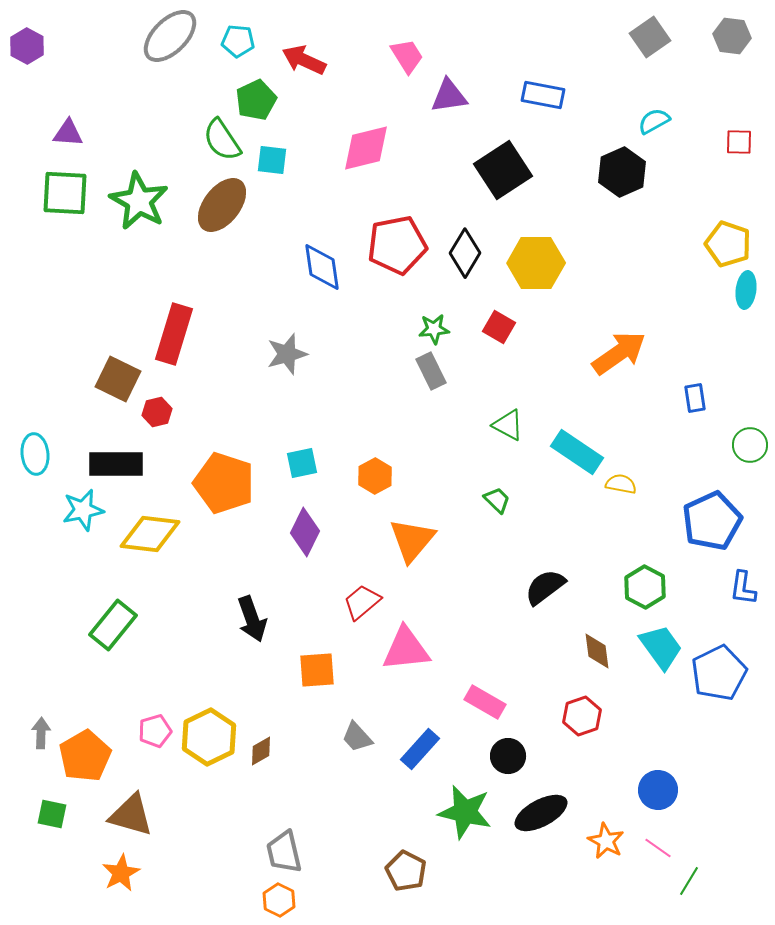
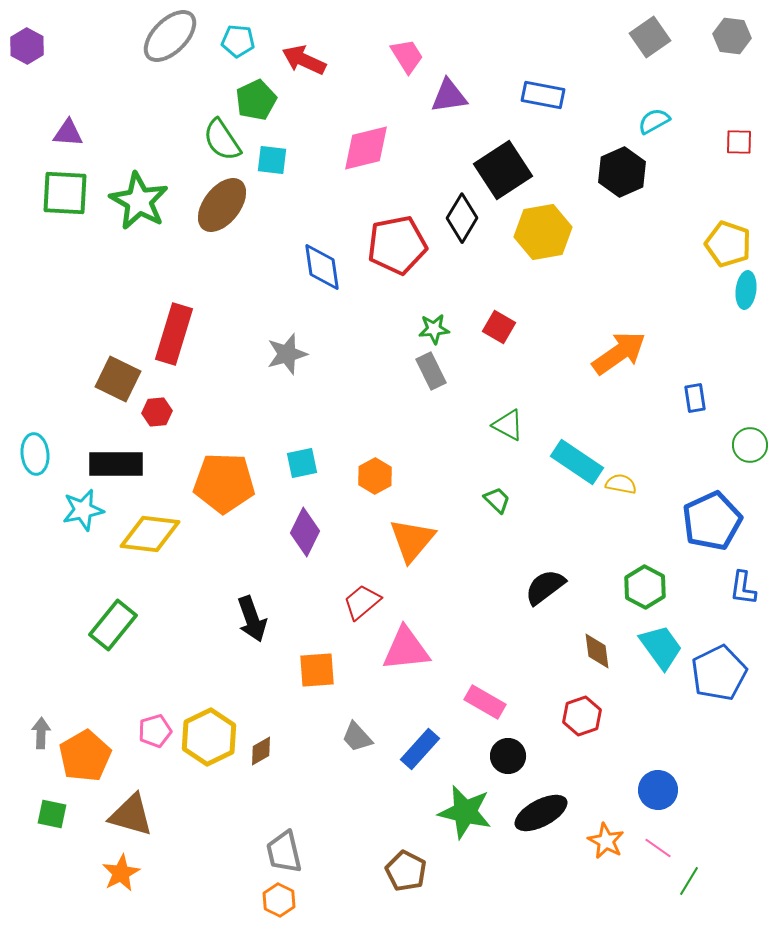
black diamond at (465, 253): moved 3 px left, 35 px up
yellow hexagon at (536, 263): moved 7 px right, 31 px up; rotated 10 degrees counterclockwise
red hexagon at (157, 412): rotated 8 degrees clockwise
cyan rectangle at (577, 452): moved 10 px down
orange pentagon at (224, 483): rotated 16 degrees counterclockwise
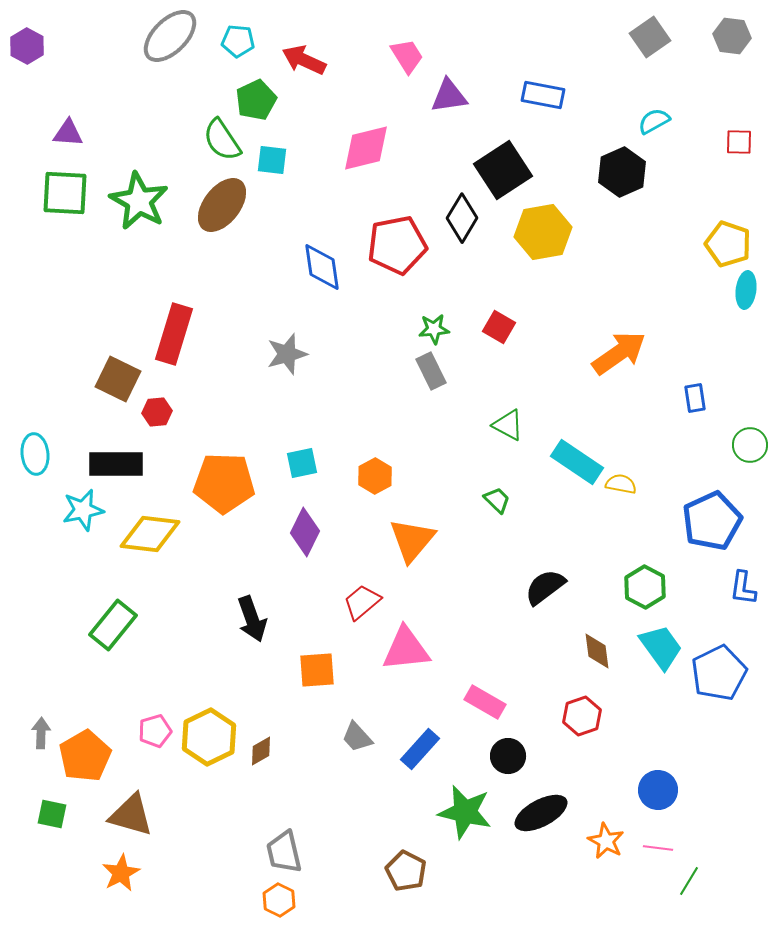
pink line at (658, 848): rotated 28 degrees counterclockwise
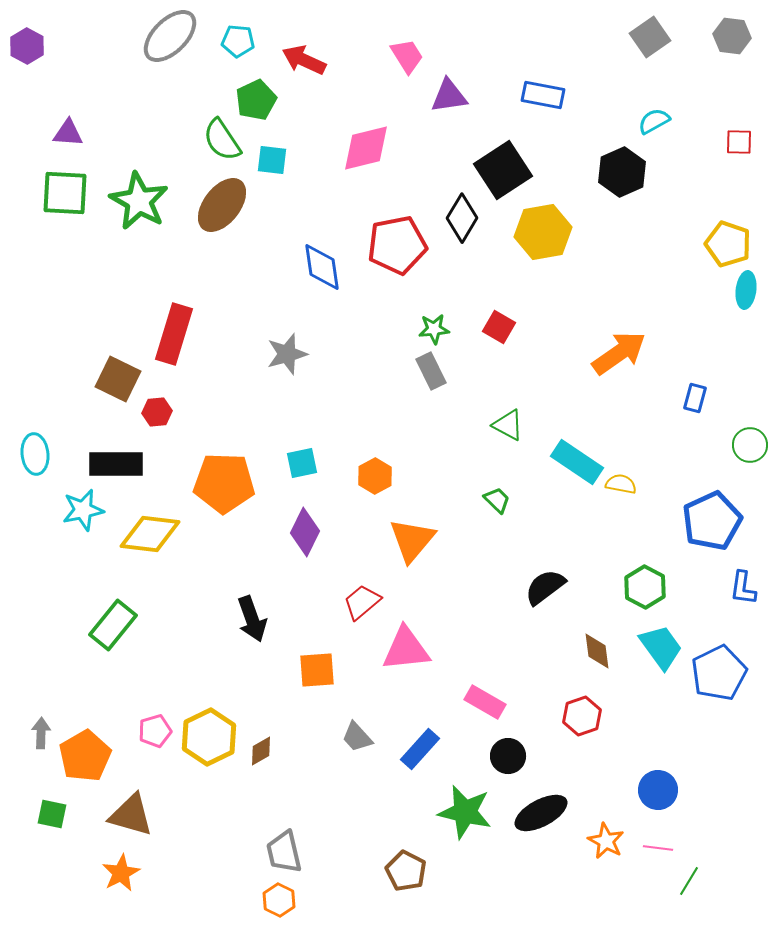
blue rectangle at (695, 398): rotated 24 degrees clockwise
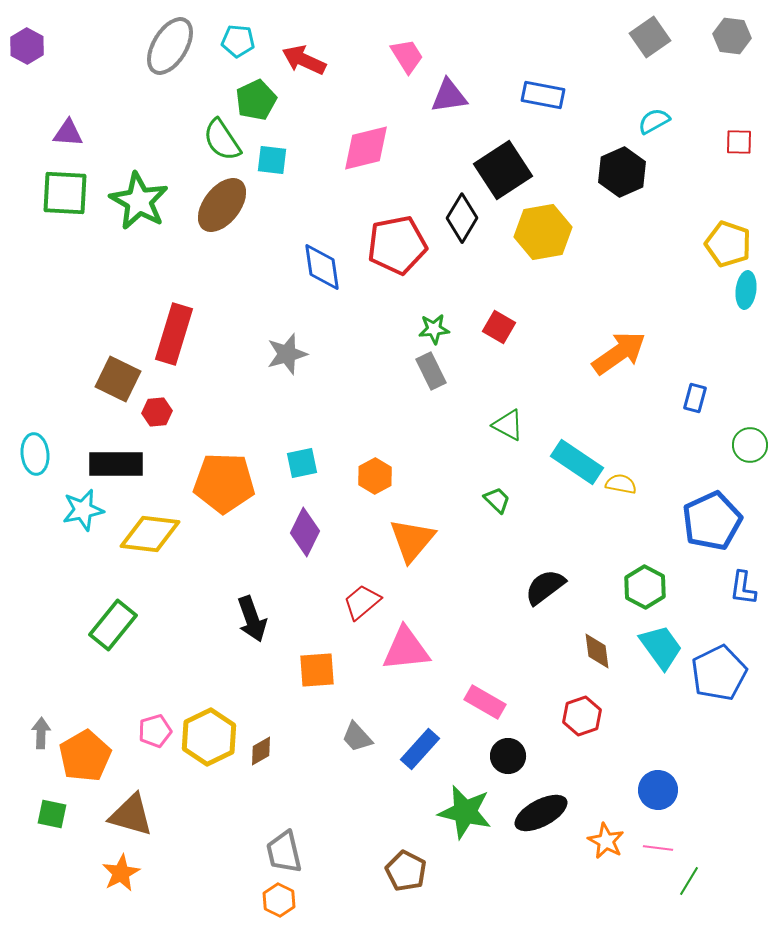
gray ellipse at (170, 36): moved 10 px down; rotated 14 degrees counterclockwise
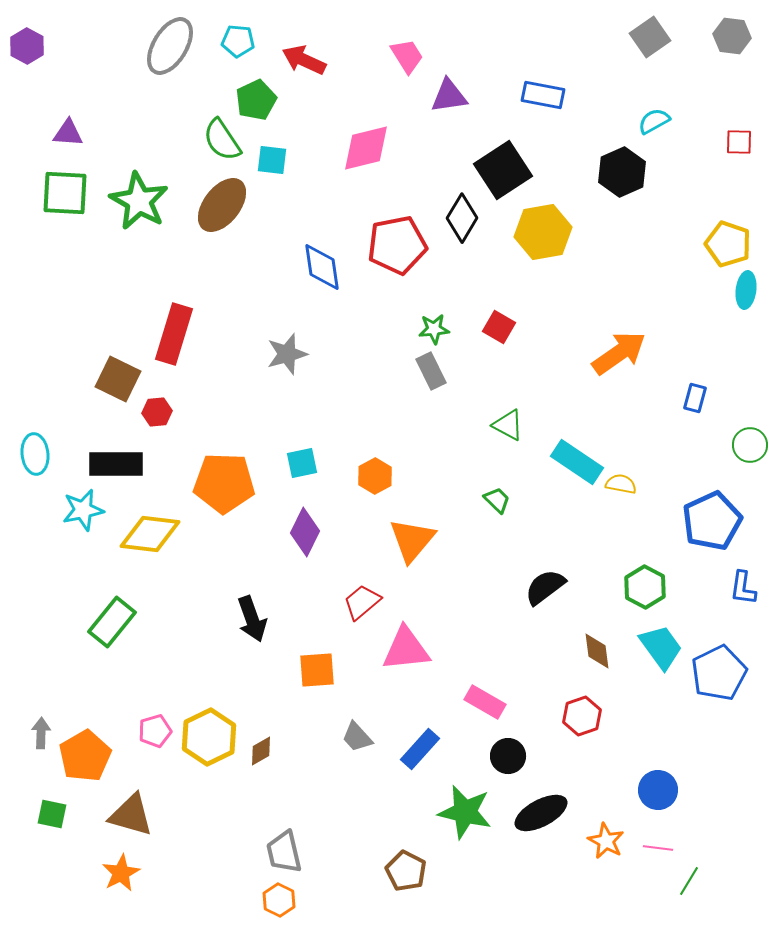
green rectangle at (113, 625): moved 1 px left, 3 px up
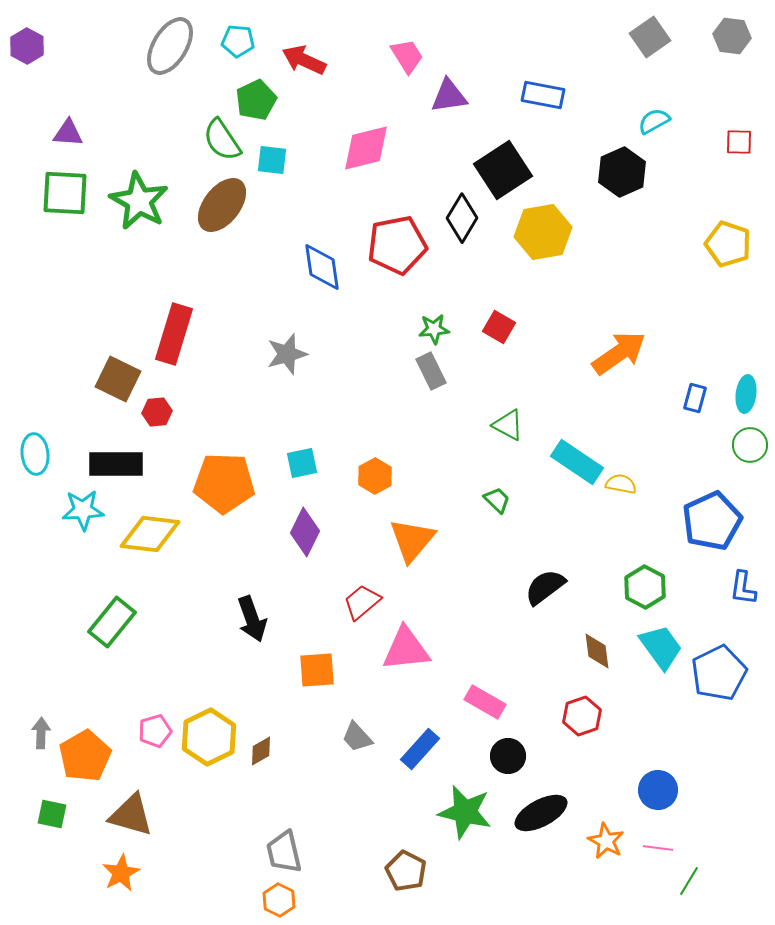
cyan ellipse at (746, 290): moved 104 px down
cyan star at (83, 510): rotated 9 degrees clockwise
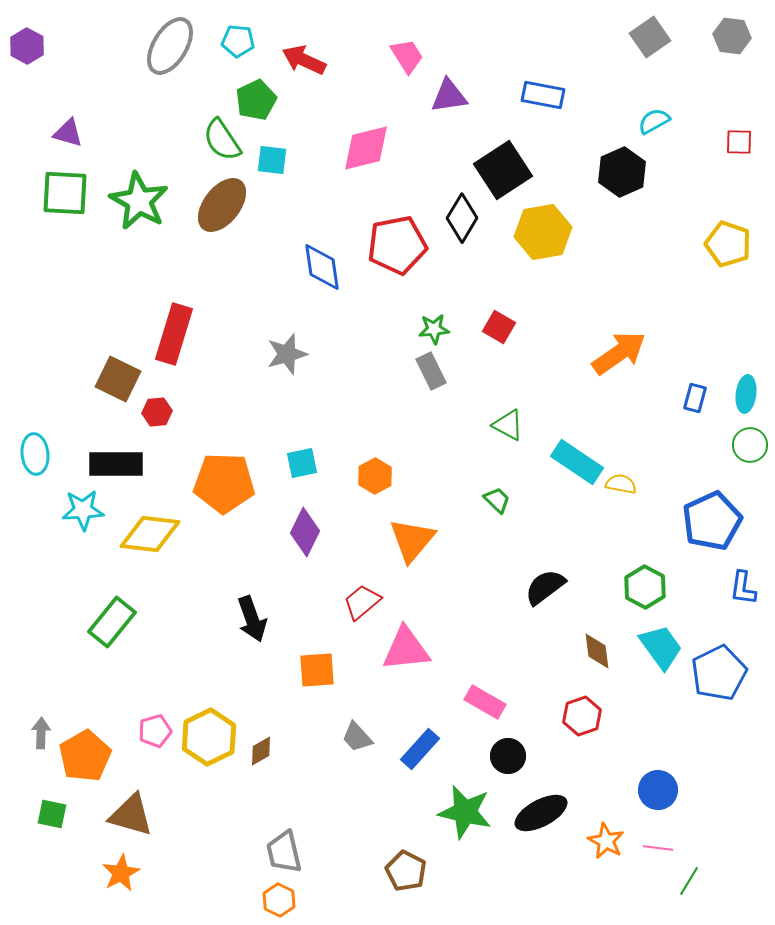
purple triangle at (68, 133): rotated 12 degrees clockwise
